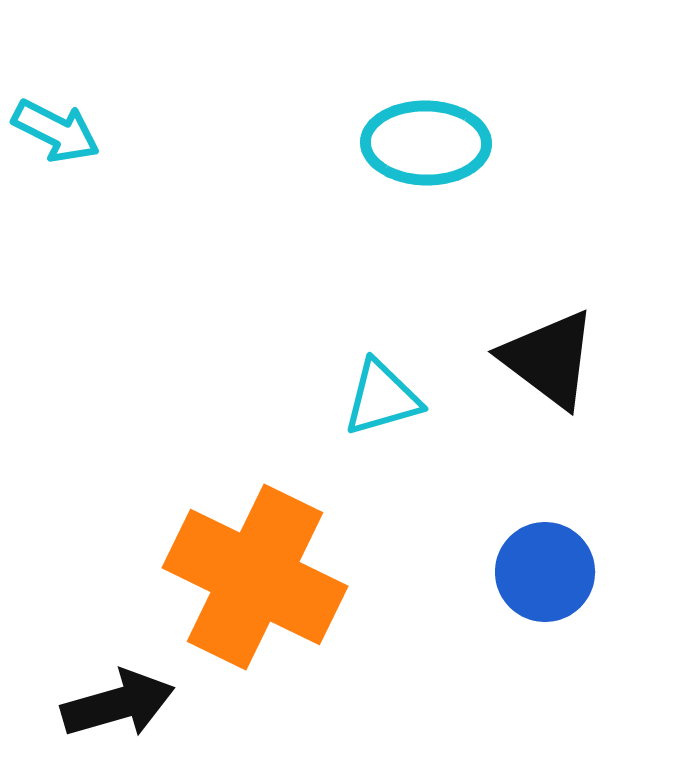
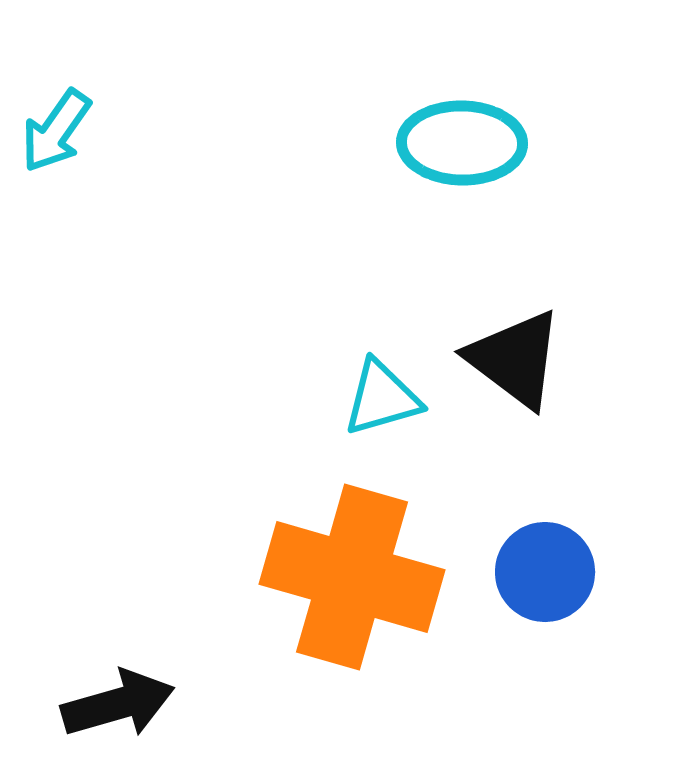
cyan arrow: rotated 98 degrees clockwise
cyan ellipse: moved 36 px right
black triangle: moved 34 px left
orange cross: moved 97 px right; rotated 10 degrees counterclockwise
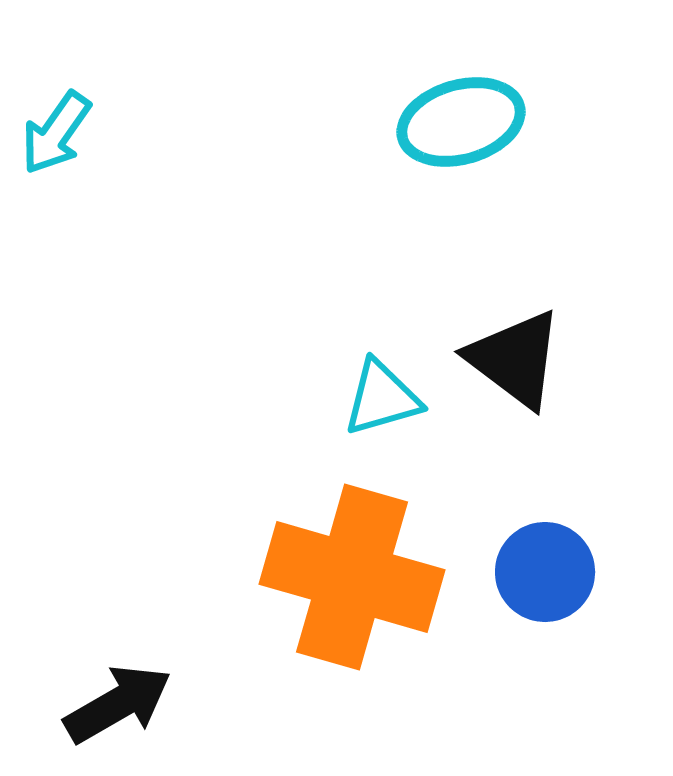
cyan arrow: moved 2 px down
cyan ellipse: moved 1 px left, 21 px up; rotated 17 degrees counterclockwise
black arrow: rotated 14 degrees counterclockwise
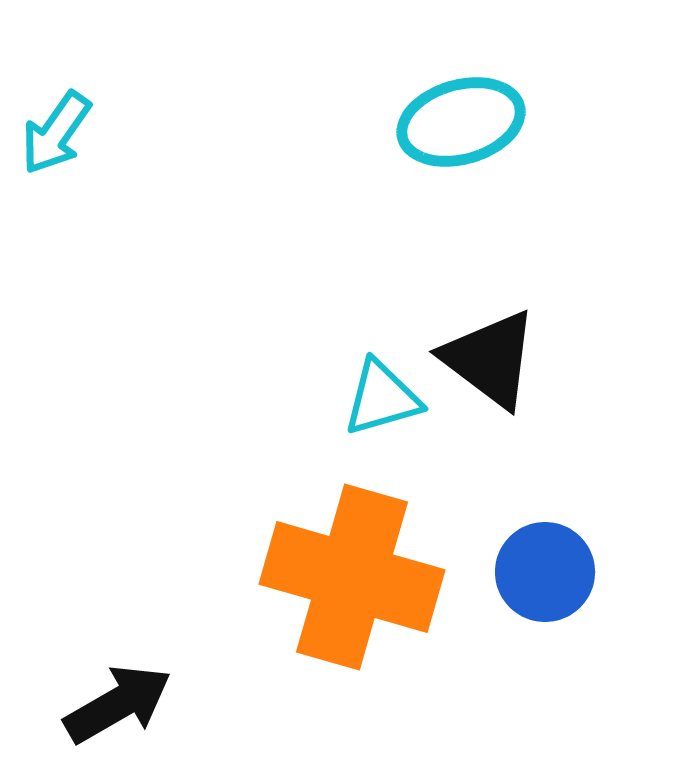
black triangle: moved 25 px left
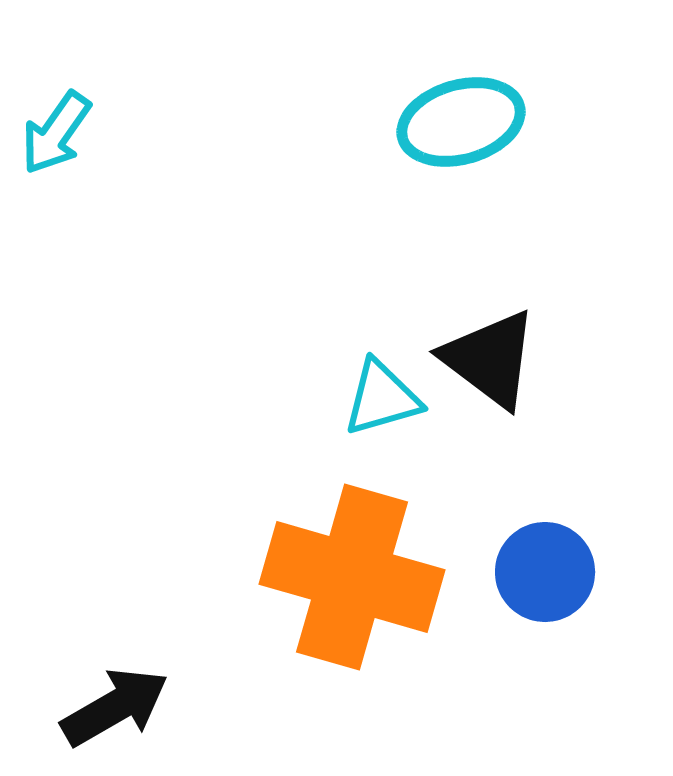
black arrow: moved 3 px left, 3 px down
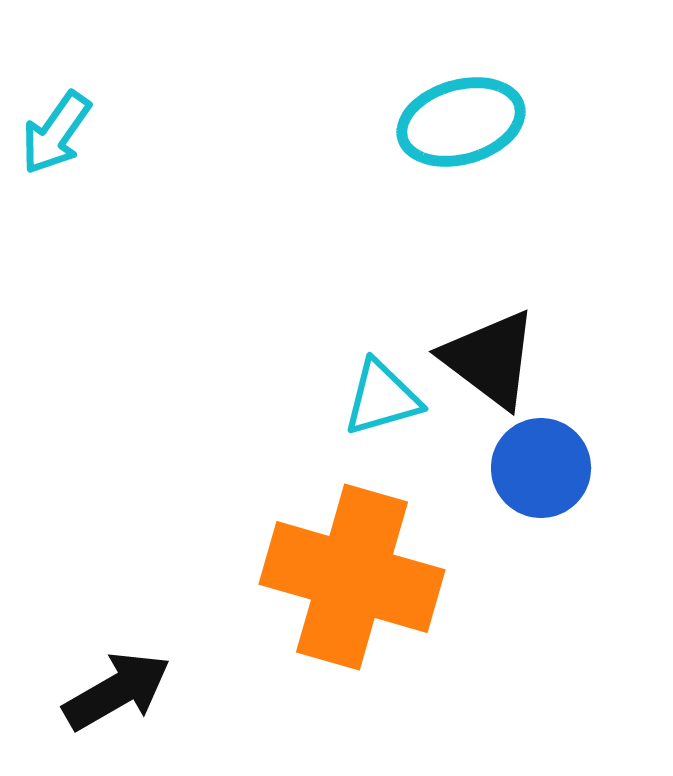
blue circle: moved 4 px left, 104 px up
black arrow: moved 2 px right, 16 px up
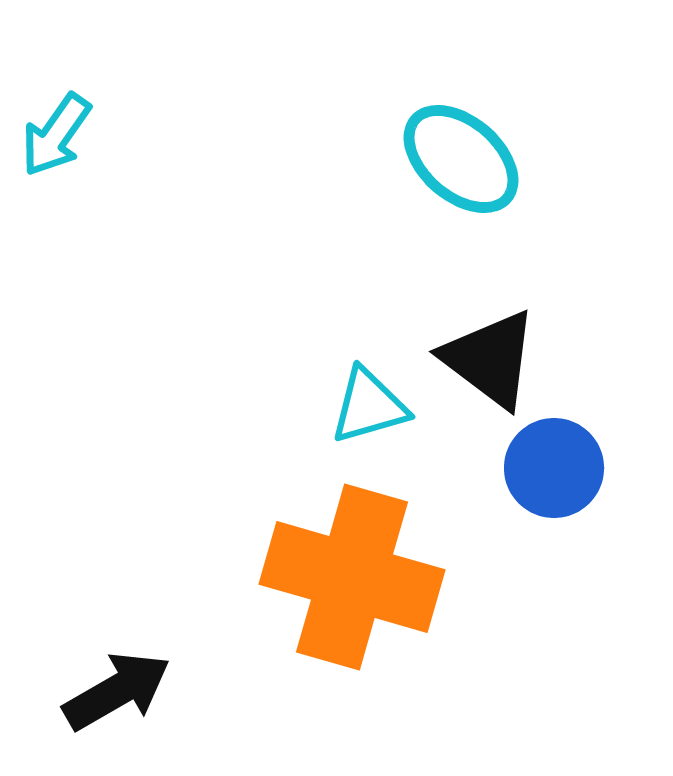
cyan ellipse: moved 37 px down; rotated 57 degrees clockwise
cyan arrow: moved 2 px down
cyan triangle: moved 13 px left, 8 px down
blue circle: moved 13 px right
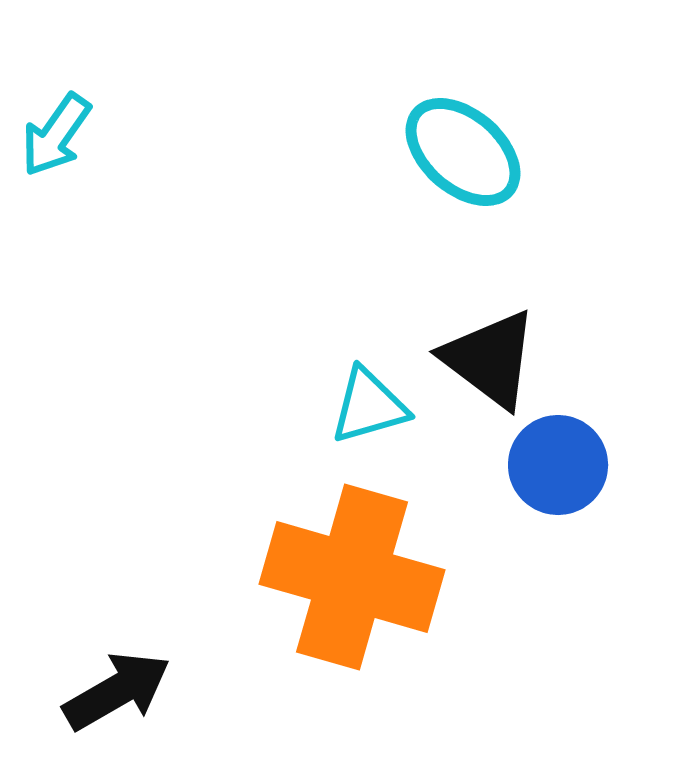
cyan ellipse: moved 2 px right, 7 px up
blue circle: moved 4 px right, 3 px up
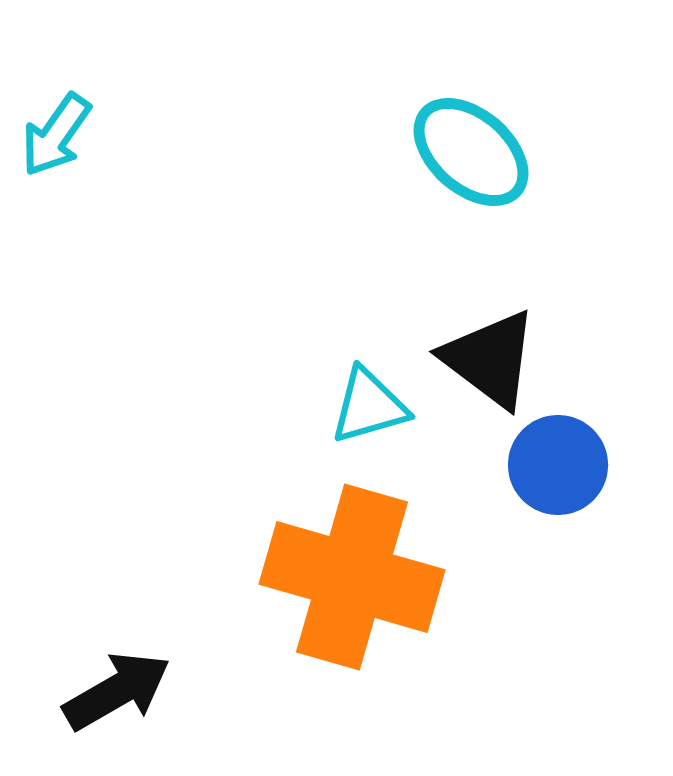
cyan ellipse: moved 8 px right
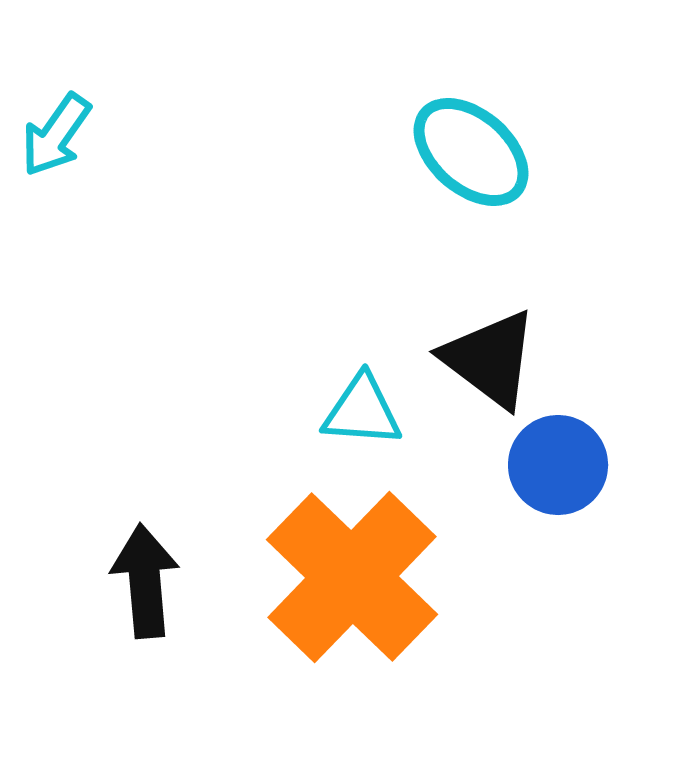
cyan triangle: moved 7 px left, 5 px down; rotated 20 degrees clockwise
orange cross: rotated 28 degrees clockwise
black arrow: moved 28 px right, 110 px up; rotated 65 degrees counterclockwise
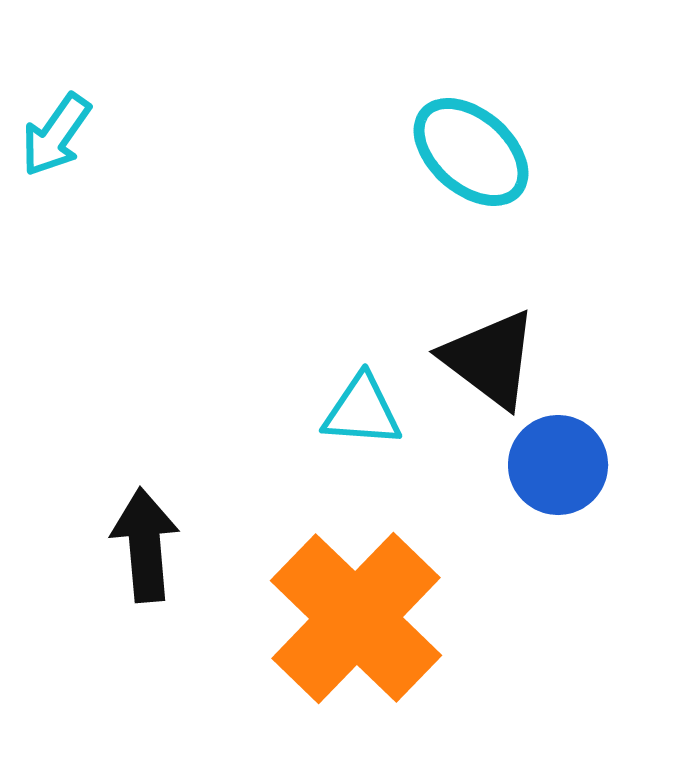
orange cross: moved 4 px right, 41 px down
black arrow: moved 36 px up
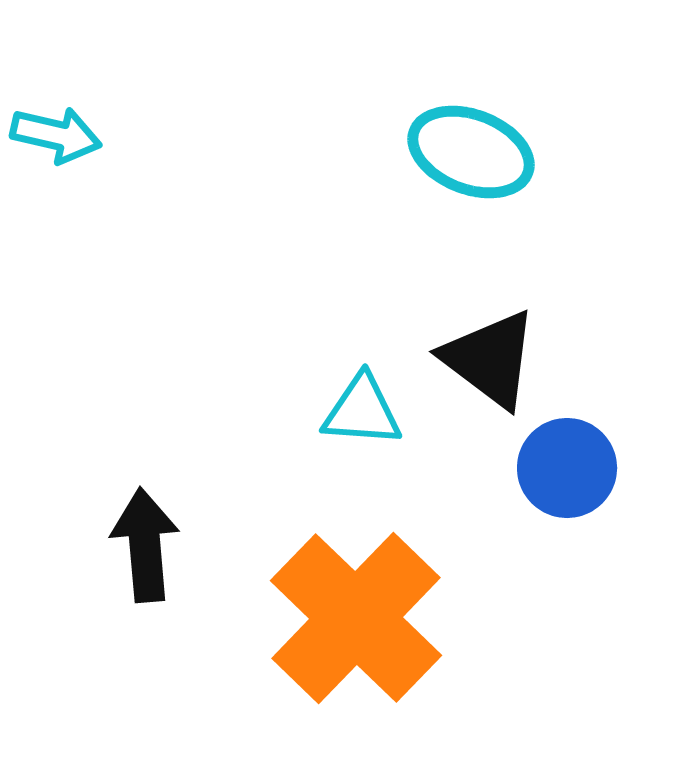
cyan arrow: rotated 112 degrees counterclockwise
cyan ellipse: rotated 20 degrees counterclockwise
blue circle: moved 9 px right, 3 px down
